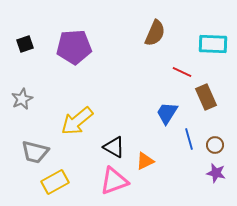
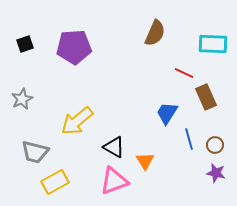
red line: moved 2 px right, 1 px down
orange triangle: rotated 36 degrees counterclockwise
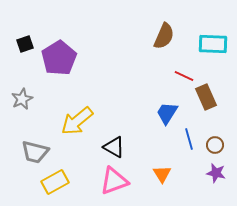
brown semicircle: moved 9 px right, 3 px down
purple pentagon: moved 15 px left, 11 px down; rotated 28 degrees counterclockwise
red line: moved 3 px down
orange triangle: moved 17 px right, 13 px down
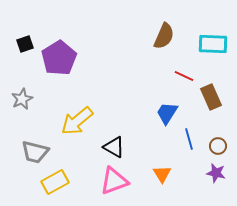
brown rectangle: moved 5 px right
brown circle: moved 3 px right, 1 px down
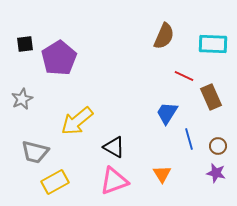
black square: rotated 12 degrees clockwise
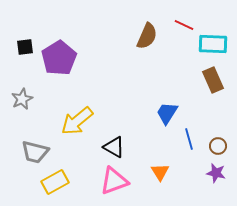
brown semicircle: moved 17 px left
black square: moved 3 px down
red line: moved 51 px up
brown rectangle: moved 2 px right, 17 px up
orange triangle: moved 2 px left, 2 px up
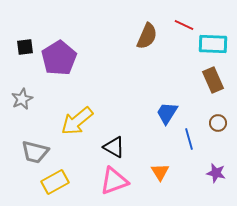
brown circle: moved 23 px up
